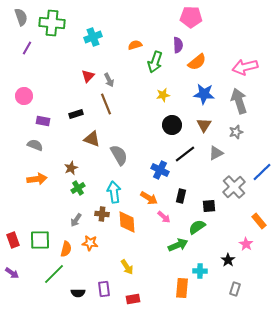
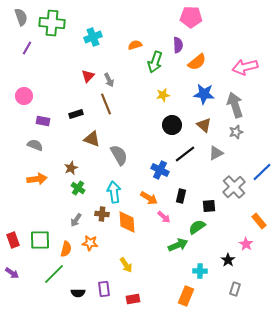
gray arrow at (239, 101): moved 4 px left, 4 px down
brown triangle at (204, 125): rotated 21 degrees counterclockwise
green cross at (78, 188): rotated 24 degrees counterclockwise
yellow arrow at (127, 267): moved 1 px left, 2 px up
orange rectangle at (182, 288): moved 4 px right, 8 px down; rotated 18 degrees clockwise
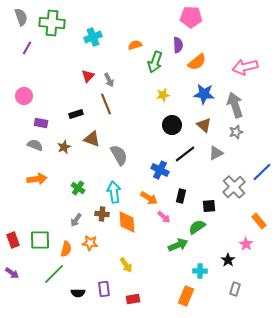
purple rectangle at (43, 121): moved 2 px left, 2 px down
brown star at (71, 168): moved 7 px left, 21 px up
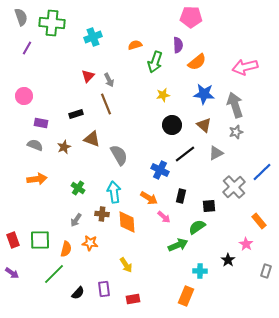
gray rectangle at (235, 289): moved 31 px right, 18 px up
black semicircle at (78, 293): rotated 48 degrees counterclockwise
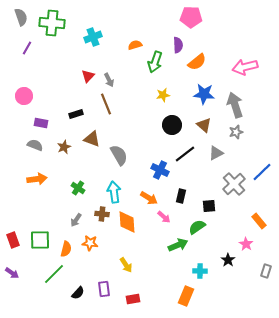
gray cross at (234, 187): moved 3 px up
